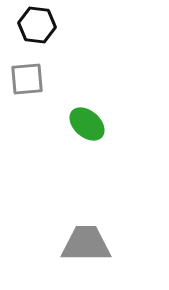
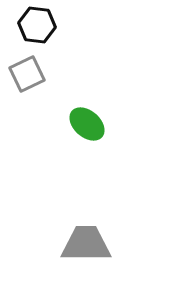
gray square: moved 5 px up; rotated 21 degrees counterclockwise
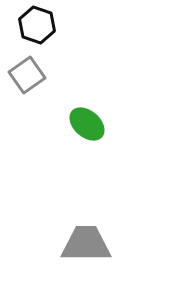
black hexagon: rotated 12 degrees clockwise
gray square: moved 1 px down; rotated 9 degrees counterclockwise
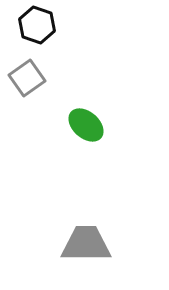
gray square: moved 3 px down
green ellipse: moved 1 px left, 1 px down
